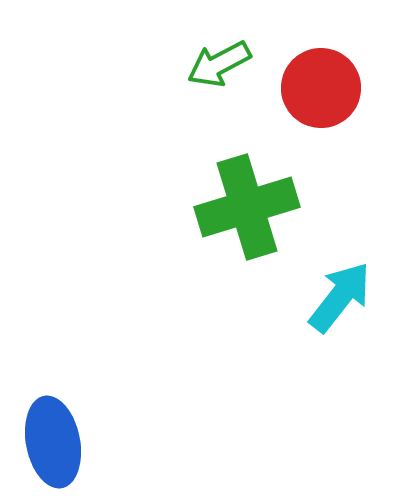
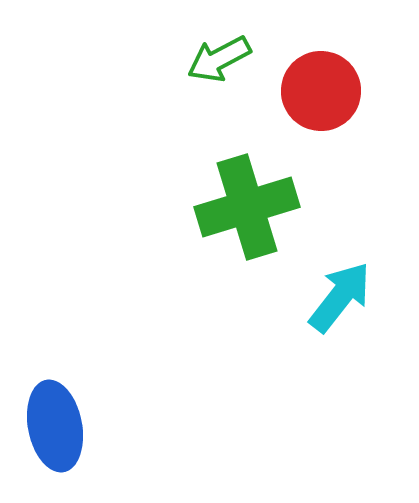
green arrow: moved 5 px up
red circle: moved 3 px down
blue ellipse: moved 2 px right, 16 px up
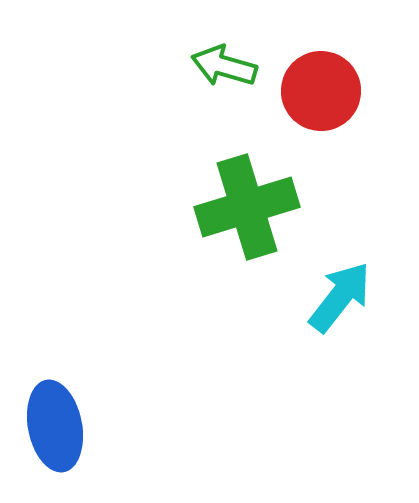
green arrow: moved 5 px right, 7 px down; rotated 44 degrees clockwise
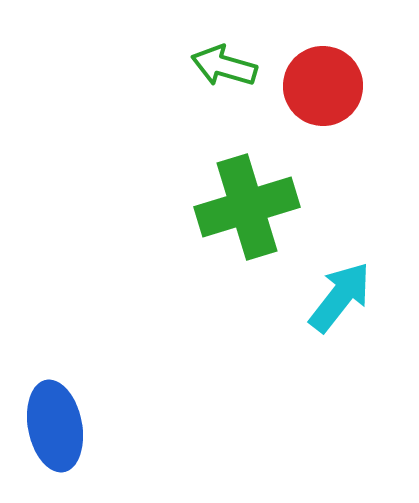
red circle: moved 2 px right, 5 px up
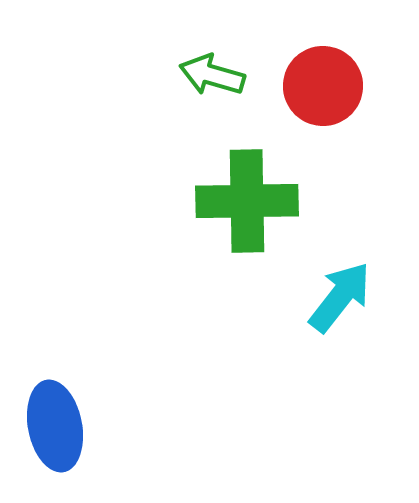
green arrow: moved 12 px left, 9 px down
green cross: moved 6 px up; rotated 16 degrees clockwise
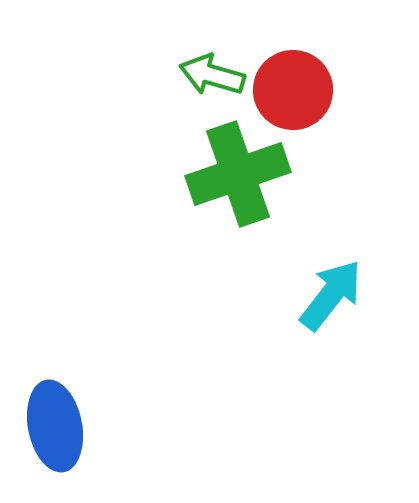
red circle: moved 30 px left, 4 px down
green cross: moved 9 px left, 27 px up; rotated 18 degrees counterclockwise
cyan arrow: moved 9 px left, 2 px up
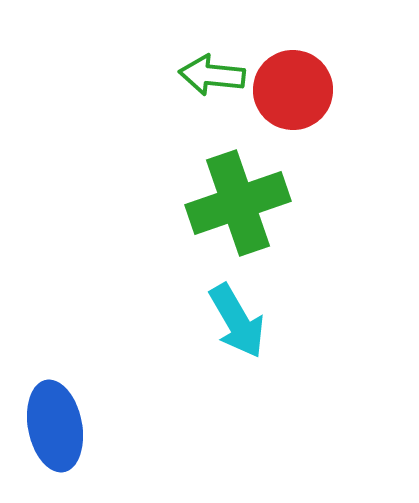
green arrow: rotated 10 degrees counterclockwise
green cross: moved 29 px down
cyan arrow: moved 94 px left, 26 px down; rotated 112 degrees clockwise
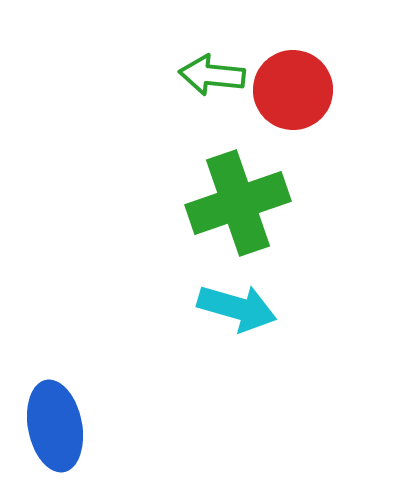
cyan arrow: moved 13 px up; rotated 44 degrees counterclockwise
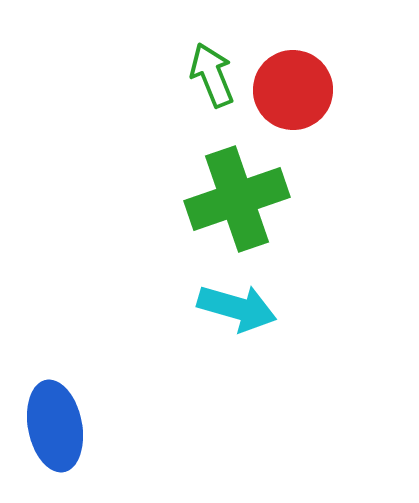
green arrow: rotated 62 degrees clockwise
green cross: moved 1 px left, 4 px up
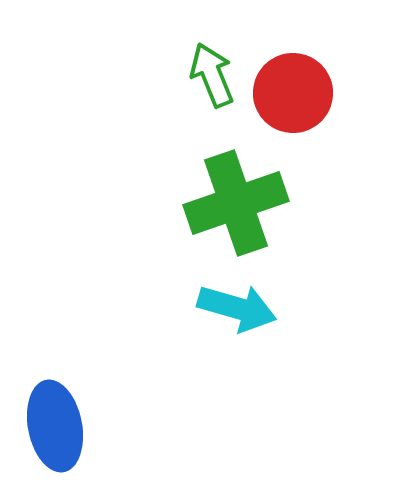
red circle: moved 3 px down
green cross: moved 1 px left, 4 px down
